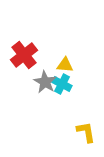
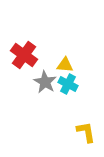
red cross: rotated 16 degrees counterclockwise
cyan cross: moved 6 px right
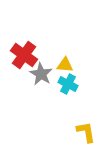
gray star: moved 4 px left, 8 px up
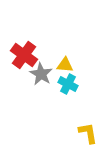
yellow L-shape: moved 2 px right, 1 px down
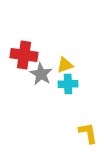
red cross: rotated 28 degrees counterclockwise
yellow triangle: rotated 24 degrees counterclockwise
cyan cross: rotated 30 degrees counterclockwise
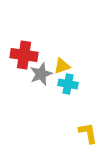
yellow triangle: moved 3 px left, 1 px down
gray star: rotated 20 degrees clockwise
cyan cross: rotated 12 degrees clockwise
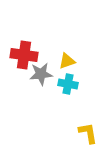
yellow triangle: moved 5 px right, 5 px up
gray star: rotated 15 degrees clockwise
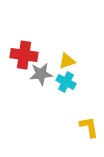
cyan cross: moved 2 px left, 2 px up; rotated 18 degrees clockwise
yellow L-shape: moved 1 px right, 6 px up
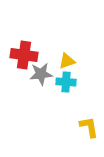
cyan cross: rotated 24 degrees counterclockwise
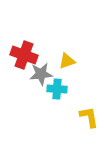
red cross: rotated 12 degrees clockwise
cyan cross: moved 9 px left, 7 px down
yellow L-shape: moved 10 px up
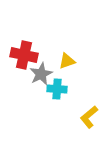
red cross: rotated 8 degrees counterclockwise
gray star: rotated 20 degrees counterclockwise
yellow L-shape: rotated 120 degrees counterclockwise
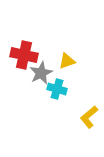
gray star: moved 1 px up
cyan cross: rotated 12 degrees clockwise
